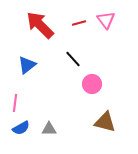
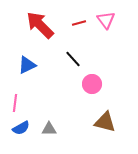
blue triangle: rotated 12 degrees clockwise
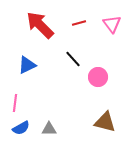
pink triangle: moved 6 px right, 4 px down
pink circle: moved 6 px right, 7 px up
